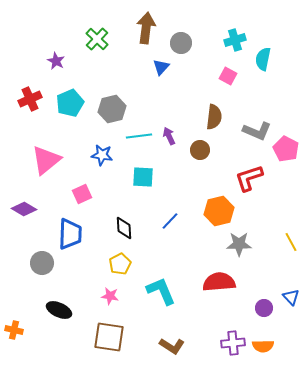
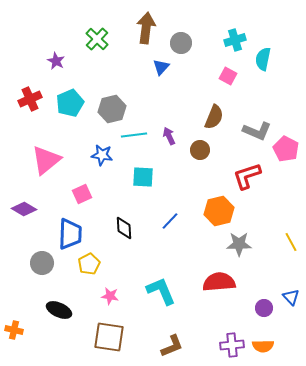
brown semicircle at (214, 117): rotated 15 degrees clockwise
cyan line at (139, 136): moved 5 px left, 1 px up
red L-shape at (249, 178): moved 2 px left, 2 px up
yellow pentagon at (120, 264): moved 31 px left
purple cross at (233, 343): moved 1 px left, 2 px down
brown L-shape at (172, 346): rotated 55 degrees counterclockwise
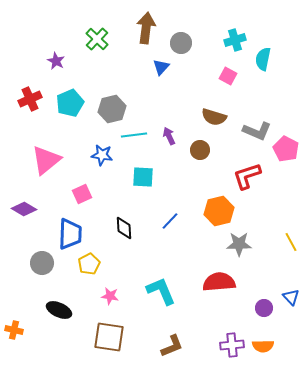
brown semicircle at (214, 117): rotated 85 degrees clockwise
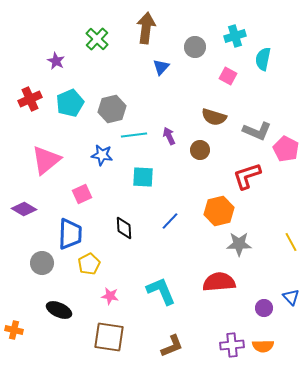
cyan cross at (235, 40): moved 4 px up
gray circle at (181, 43): moved 14 px right, 4 px down
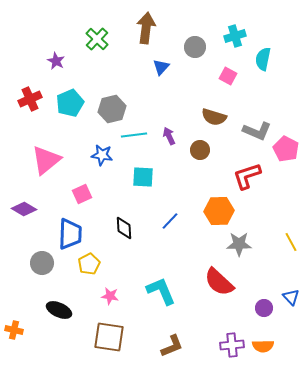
orange hexagon at (219, 211): rotated 12 degrees clockwise
red semicircle at (219, 282): rotated 132 degrees counterclockwise
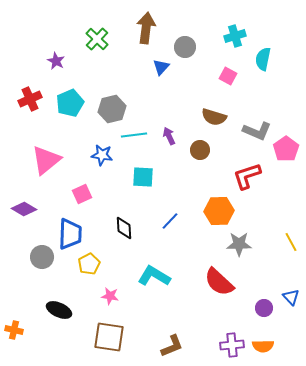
gray circle at (195, 47): moved 10 px left
pink pentagon at (286, 149): rotated 10 degrees clockwise
gray circle at (42, 263): moved 6 px up
cyan L-shape at (161, 291): moved 7 px left, 15 px up; rotated 36 degrees counterclockwise
